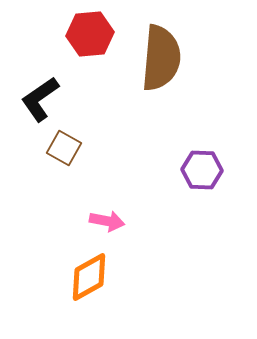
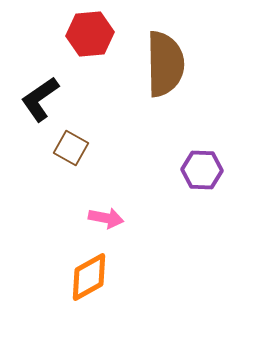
brown semicircle: moved 4 px right, 6 px down; rotated 6 degrees counterclockwise
brown square: moved 7 px right
pink arrow: moved 1 px left, 3 px up
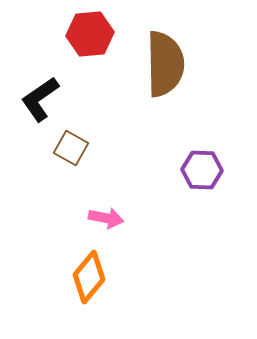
orange diamond: rotated 21 degrees counterclockwise
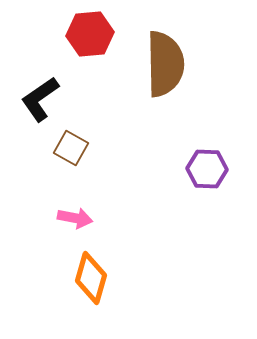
purple hexagon: moved 5 px right, 1 px up
pink arrow: moved 31 px left
orange diamond: moved 2 px right, 1 px down; rotated 24 degrees counterclockwise
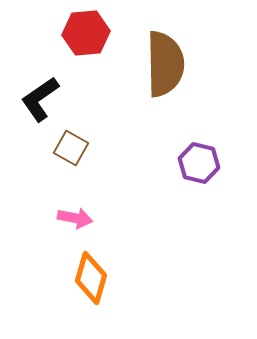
red hexagon: moved 4 px left, 1 px up
purple hexagon: moved 8 px left, 6 px up; rotated 12 degrees clockwise
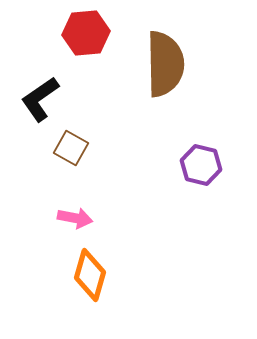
purple hexagon: moved 2 px right, 2 px down
orange diamond: moved 1 px left, 3 px up
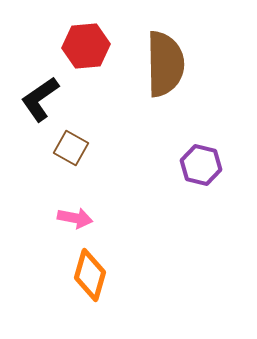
red hexagon: moved 13 px down
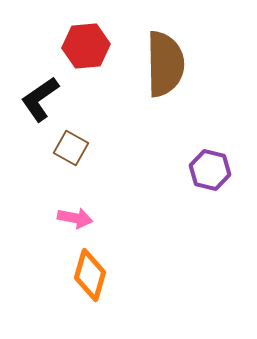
purple hexagon: moved 9 px right, 5 px down
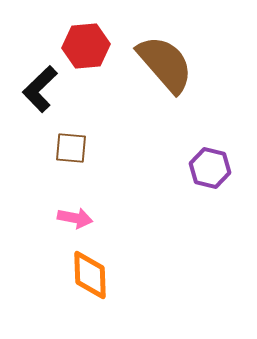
brown semicircle: rotated 40 degrees counterclockwise
black L-shape: moved 10 px up; rotated 9 degrees counterclockwise
brown square: rotated 24 degrees counterclockwise
purple hexagon: moved 2 px up
orange diamond: rotated 18 degrees counterclockwise
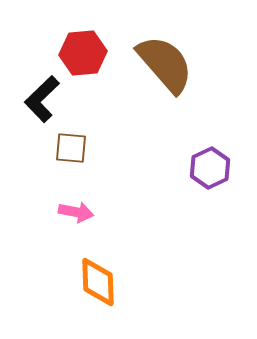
red hexagon: moved 3 px left, 7 px down
black L-shape: moved 2 px right, 10 px down
purple hexagon: rotated 21 degrees clockwise
pink arrow: moved 1 px right, 6 px up
orange diamond: moved 8 px right, 7 px down
